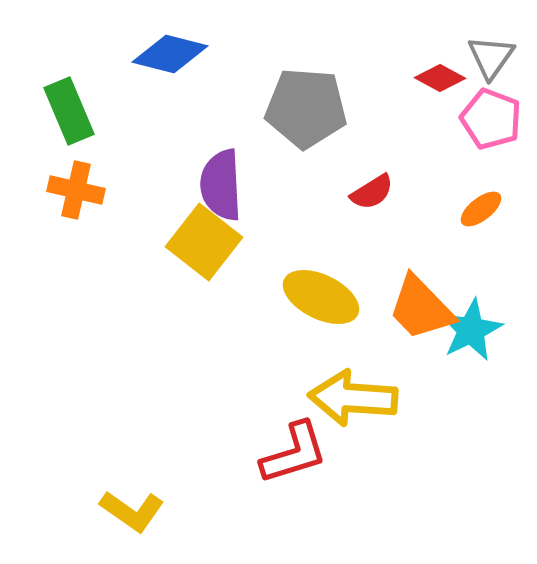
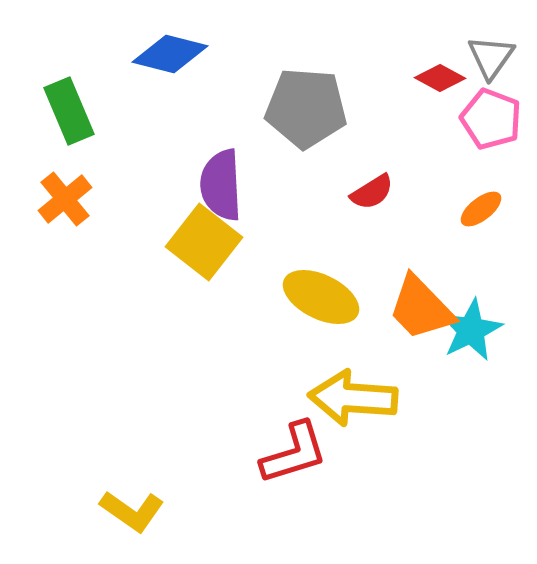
orange cross: moved 11 px left, 9 px down; rotated 38 degrees clockwise
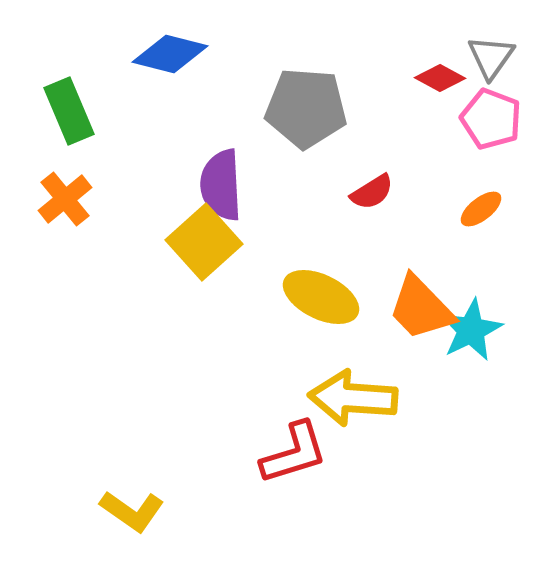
yellow square: rotated 10 degrees clockwise
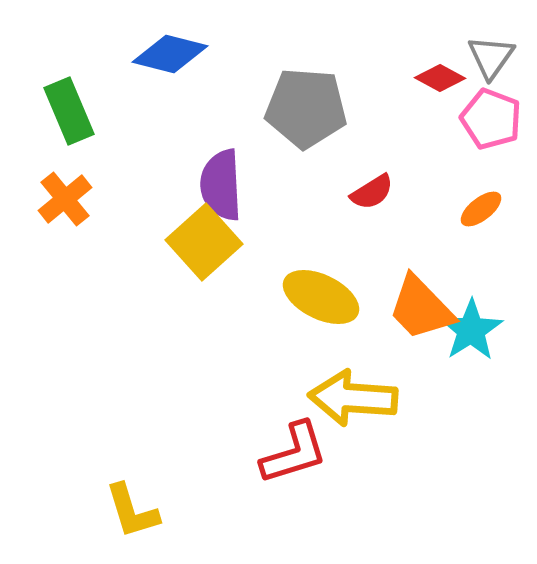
cyan star: rotated 6 degrees counterclockwise
yellow L-shape: rotated 38 degrees clockwise
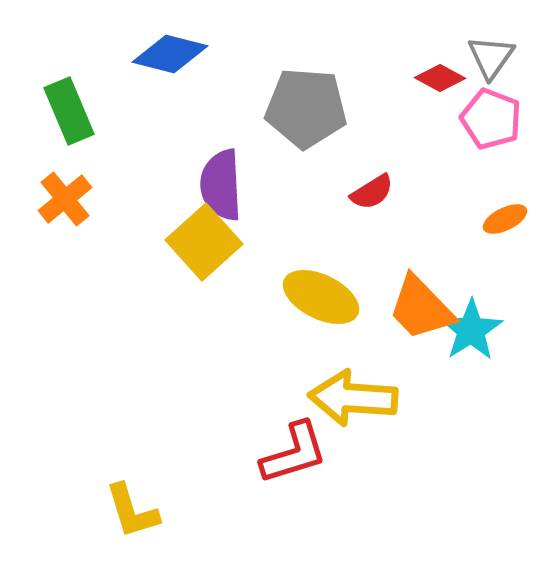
orange ellipse: moved 24 px right, 10 px down; rotated 12 degrees clockwise
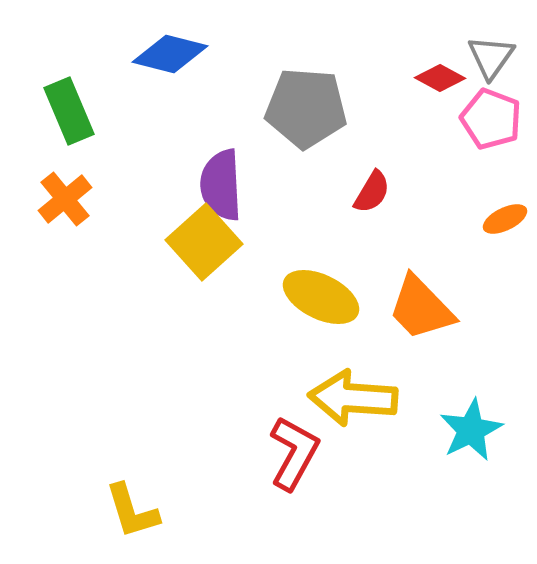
red semicircle: rotated 27 degrees counterclockwise
cyan star: moved 100 px down; rotated 6 degrees clockwise
red L-shape: rotated 44 degrees counterclockwise
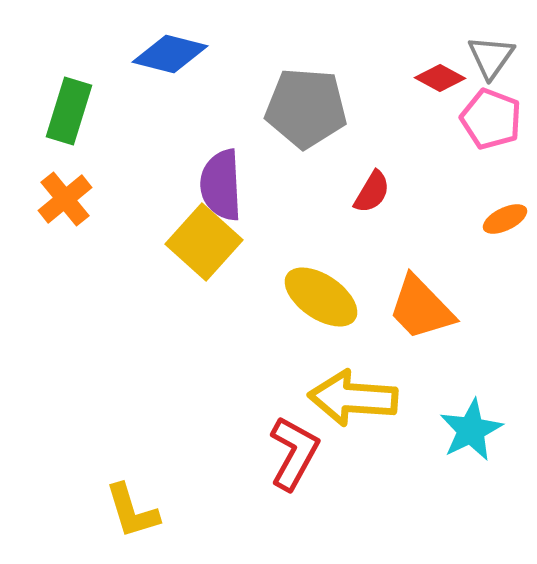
green rectangle: rotated 40 degrees clockwise
yellow square: rotated 6 degrees counterclockwise
yellow ellipse: rotated 8 degrees clockwise
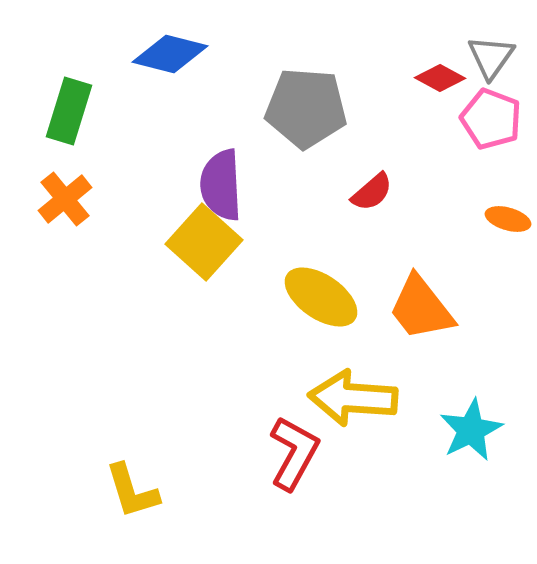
red semicircle: rotated 18 degrees clockwise
orange ellipse: moved 3 px right; rotated 42 degrees clockwise
orange trapezoid: rotated 6 degrees clockwise
yellow L-shape: moved 20 px up
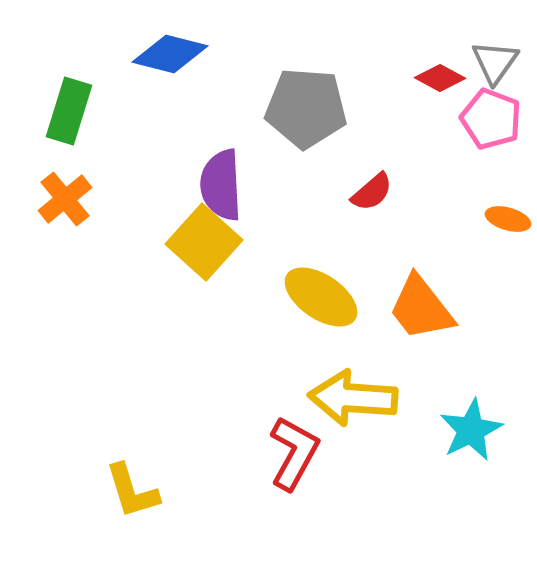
gray triangle: moved 4 px right, 5 px down
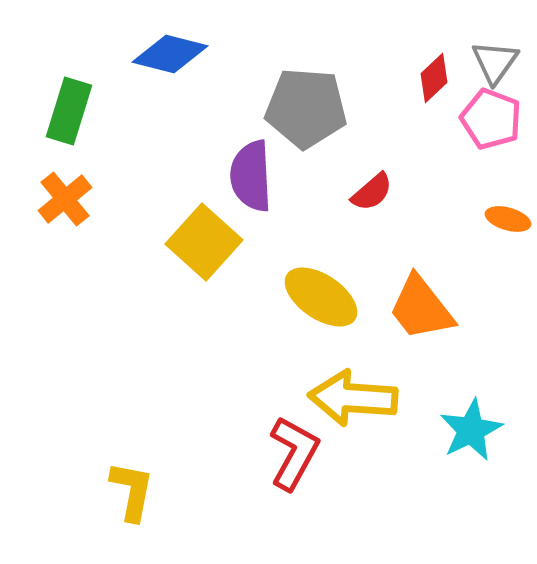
red diamond: moved 6 px left; rotated 72 degrees counterclockwise
purple semicircle: moved 30 px right, 9 px up
yellow L-shape: rotated 152 degrees counterclockwise
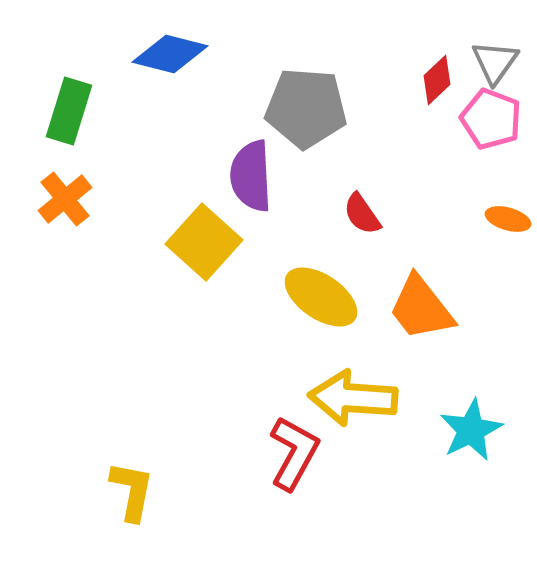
red diamond: moved 3 px right, 2 px down
red semicircle: moved 10 px left, 22 px down; rotated 96 degrees clockwise
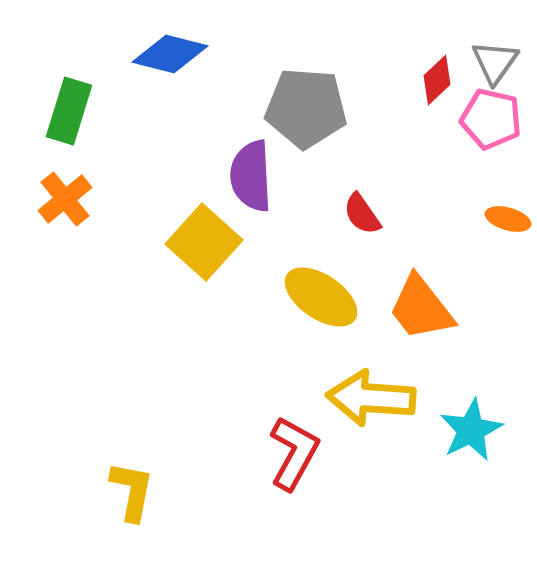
pink pentagon: rotated 8 degrees counterclockwise
yellow arrow: moved 18 px right
